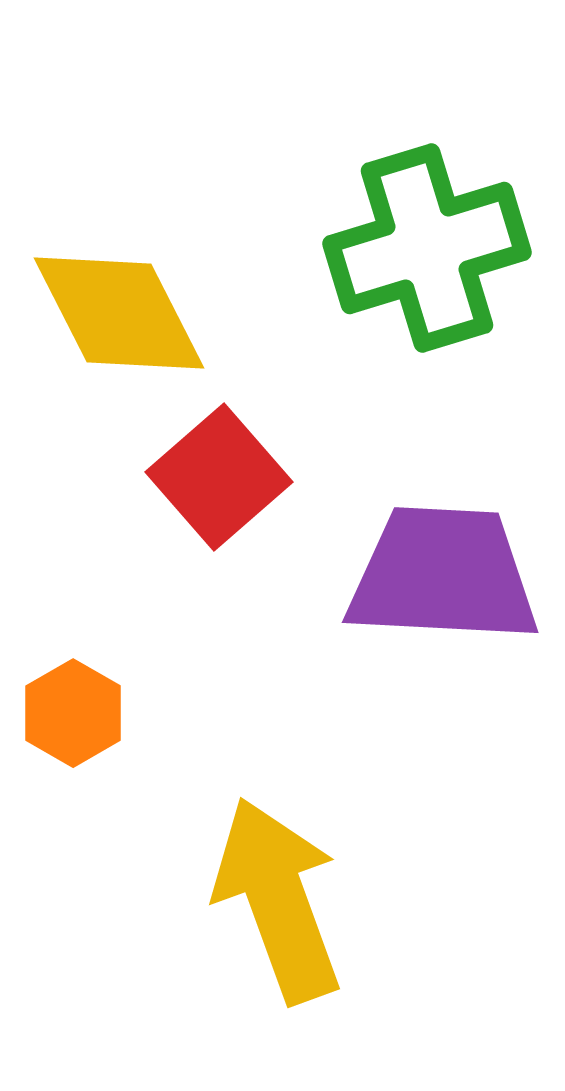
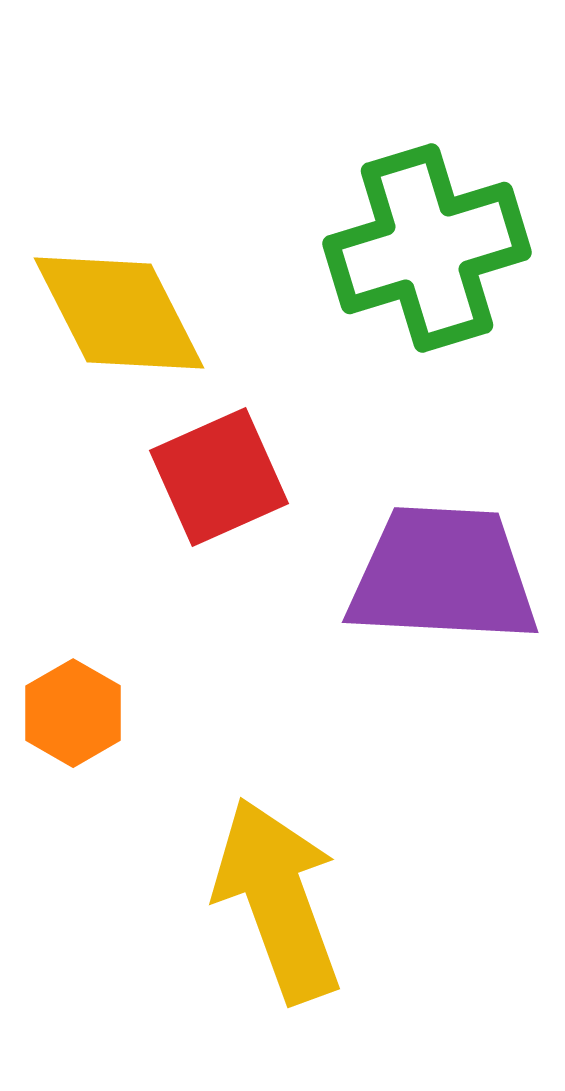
red square: rotated 17 degrees clockwise
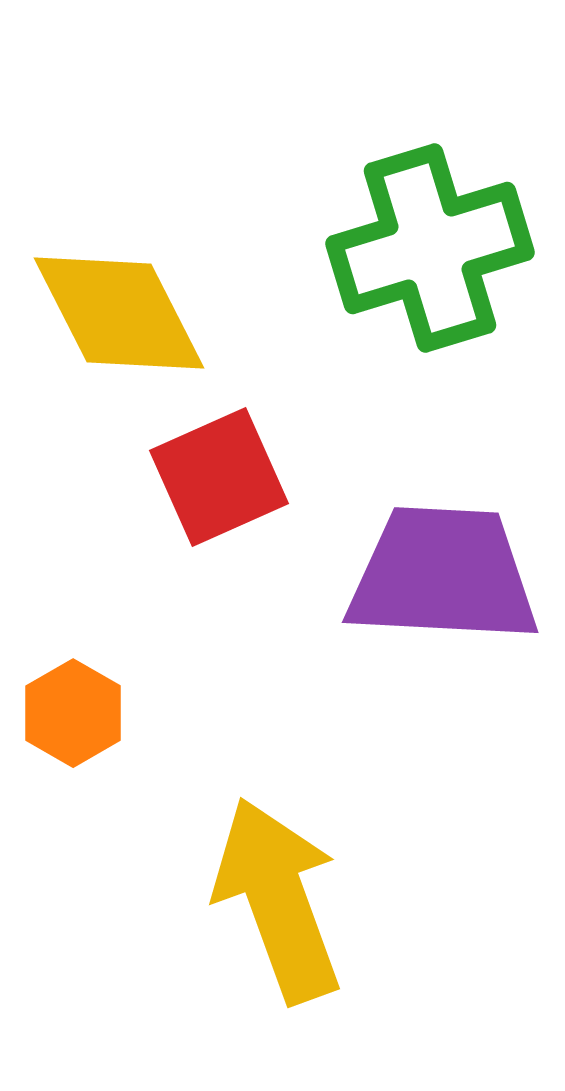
green cross: moved 3 px right
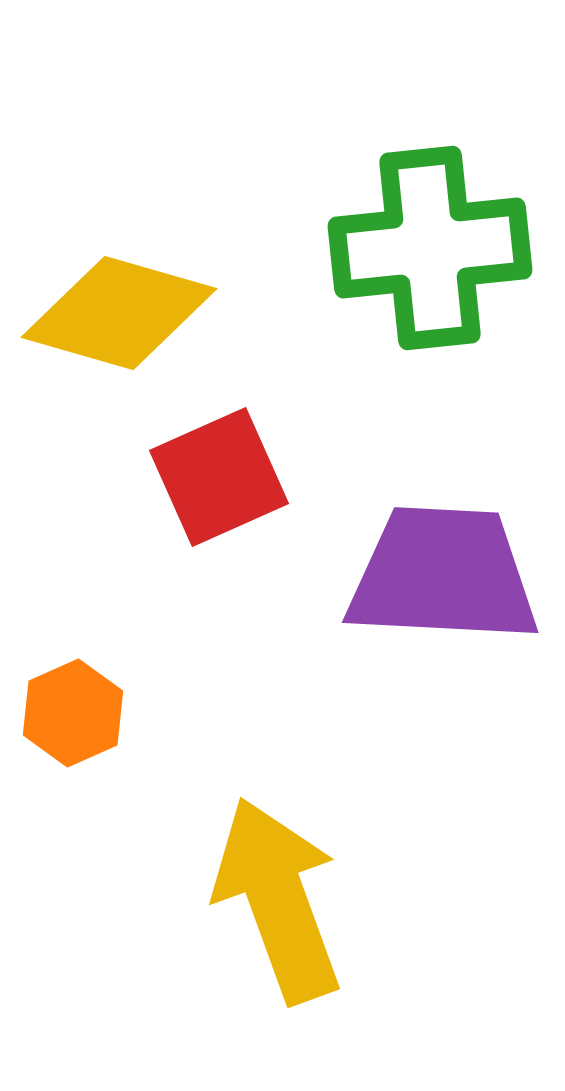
green cross: rotated 11 degrees clockwise
yellow diamond: rotated 47 degrees counterclockwise
orange hexagon: rotated 6 degrees clockwise
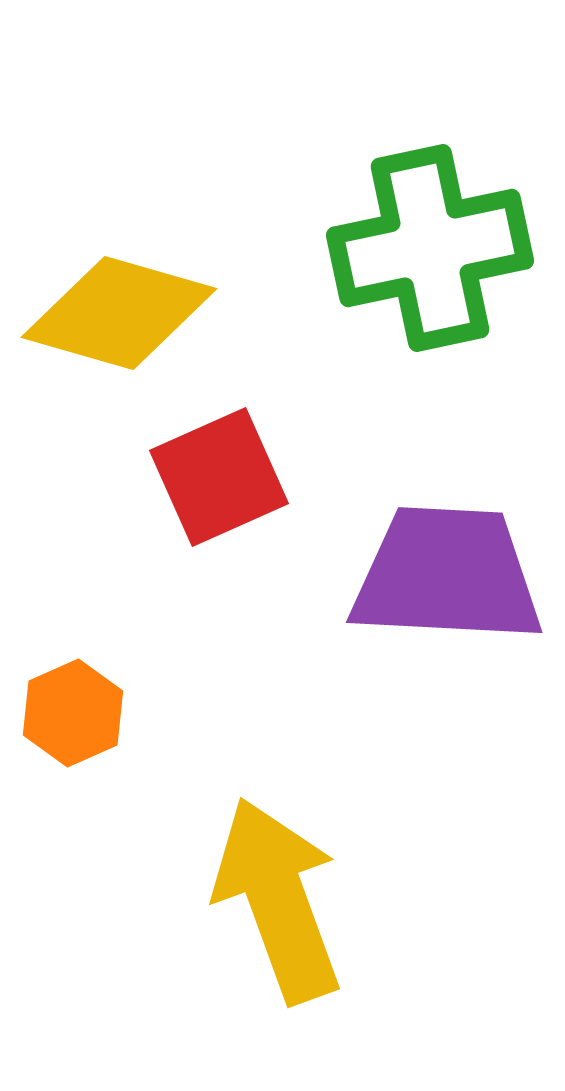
green cross: rotated 6 degrees counterclockwise
purple trapezoid: moved 4 px right
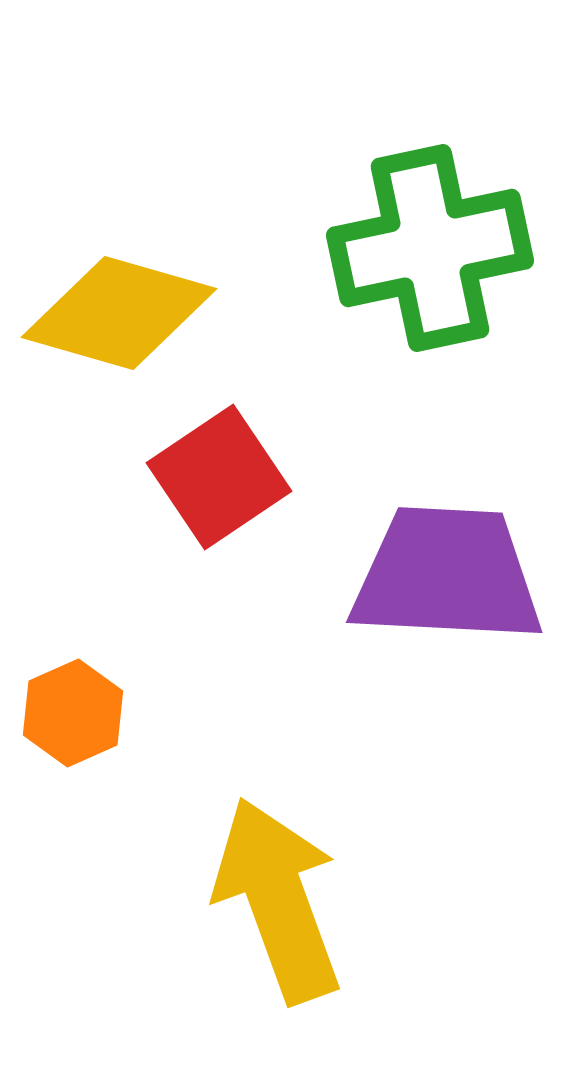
red square: rotated 10 degrees counterclockwise
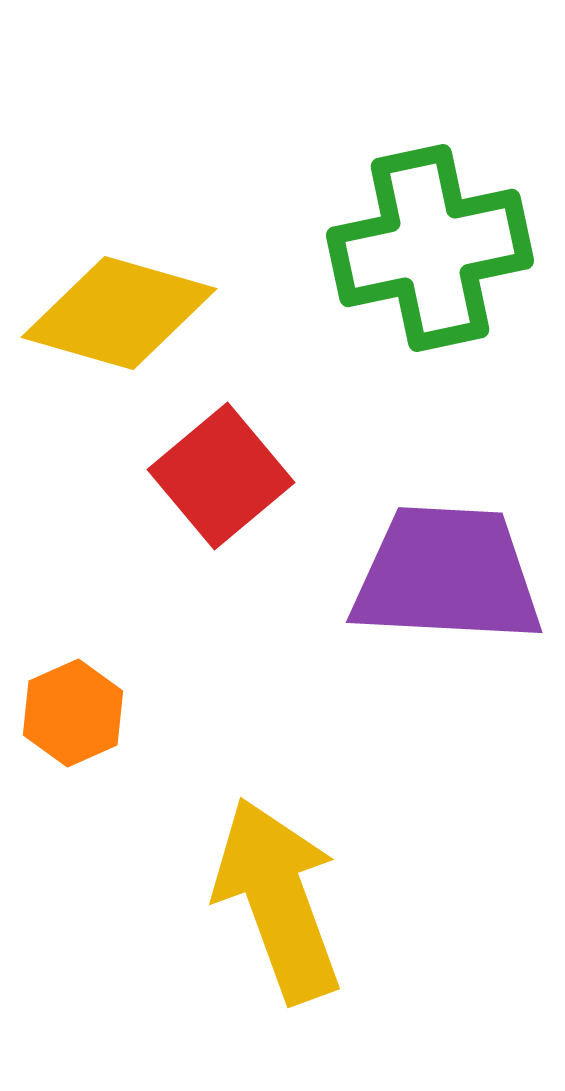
red square: moved 2 px right, 1 px up; rotated 6 degrees counterclockwise
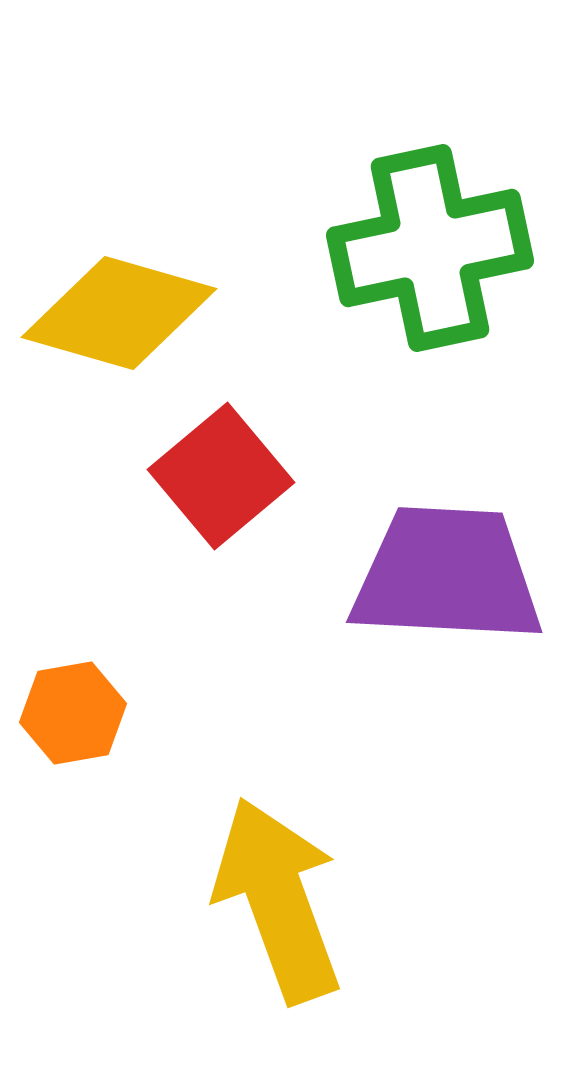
orange hexagon: rotated 14 degrees clockwise
